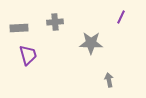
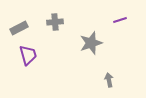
purple line: moved 1 px left, 3 px down; rotated 48 degrees clockwise
gray rectangle: rotated 24 degrees counterclockwise
gray star: rotated 20 degrees counterclockwise
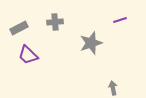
purple trapezoid: rotated 150 degrees clockwise
gray arrow: moved 4 px right, 8 px down
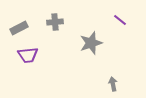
purple line: rotated 56 degrees clockwise
purple trapezoid: rotated 50 degrees counterclockwise
gray arrow: moved 4 px up
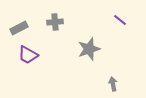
gray star: moved 2 px left, 6 px down
purple trapezoid: rotated 35 degrees clockwise
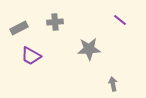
gray star: rotated 15 degrees clockwise
purple trapezoid: moved 3 px right, 1 px down
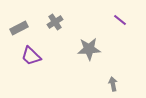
gray cross: rotated 28 degrees counterclockwise
purple trapezoid: rotated 15 degrees clockwise
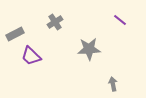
gray rectangle: moved 4 px left, 6 px down
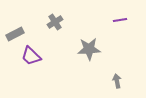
purple line: rotated 48 degrees counterclockwise
gray arrow: moved 4 px right, 3 px up
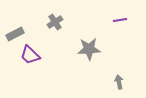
purple trapezoid: moved 1 px left, 1 px up
gray arrow: moved 2 px right, 1 px down
